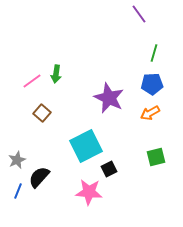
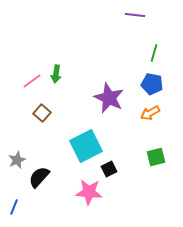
purple line: moved 4 px left, 1 px down; rotated 48 degrees counterclockwise
blue pentagon: rotated 15 degrees clockwise
blue line: moved 4 px left, 16 px down
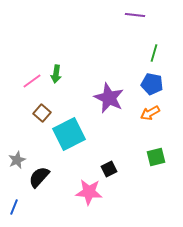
cyan square: moved 17 px left, 12 px up
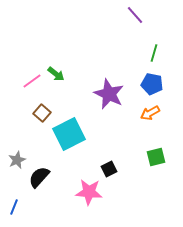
purple line: rotated 42 degrees clockwise
green arrow: rotated 60 degrees counterclockwise
purple star: moved 4 px up
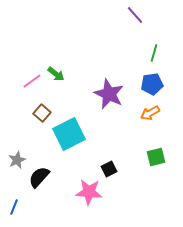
blue pentagon: rotated 20 degrees counterclockwise
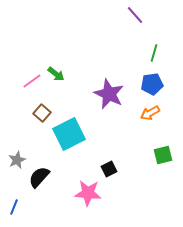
green square: moved 7 px right, 2 px up
pink star: moved 1 px left, 1 px down
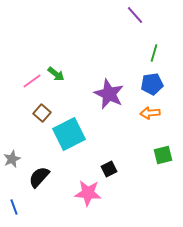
orange arrow: rotated 24 degrees clockwise
gray star: moved 5 px left, 1 px up
blue line: rotated 42 degrees counterclockwise
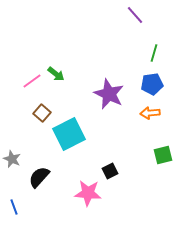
gray star: rotated 24 degrees counterclockwise
black square: moved 1 px right, 2 px down
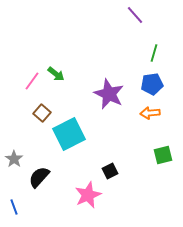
pink line: rotated 18 degrees counterclockwise
gray star: moved 2 px right; rotated 12 degrees clockwise
pink star: moved 2 px down; rotated 28 degrees counterclockwise
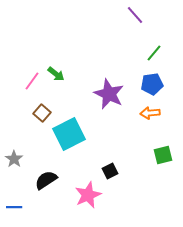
green line: rotated 24 degrees clockwise
black semicircle: moved 7 px right, 3 px down; rotated 15 degrees clockwise
blue line: rotated 70 degrees counterclockwise
